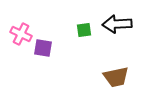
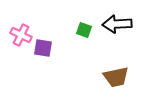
green square: rotated 28 degrees clockwise
pink cross: moved 1 px down
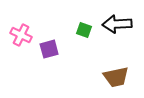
purple square: moved 6 px right, 1 px down; rotated 24 degrees counterclockwise
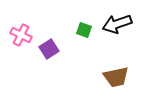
black arrow: rotated 16 degrees counterclockwise
purple square: rotated 18 degrees counterclockwise
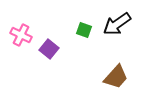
black arrow: rotated 16 degrees counterclockwise
purple square: rotated 18 degrees counterclockwise
brown trapezoid: rotated 36 degrees counterclockwise
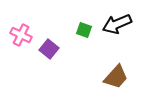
black arrow: rotated 12 degrees clockwise
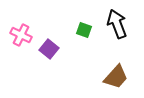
black arrow: rotated 92 degrees clockwise
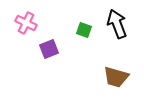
pink cross: moved 5 px right, 12 px up
purple square: rotated 30 degrees clockwise
brown trapezoid: rotated 64 degrees clockwise
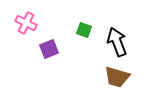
black arrow: moved 18 px down
brown trapezoid: moved 1 px right
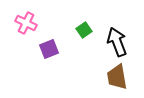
green square: rotated 35 degrees clockwise
brown trapezoid: rotated 64 degrees clockwise
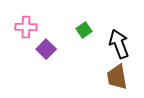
pink cross: moved 4 px down; rotated 25 degrees counterclockwise
black arrow: moved 2 px right, 2 px down
purple square: moved 3 px left; rotated 24 degrees counterclockwise
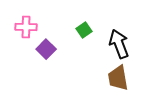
brown trapezoid: moved 1 px right, 1 px down
